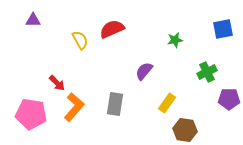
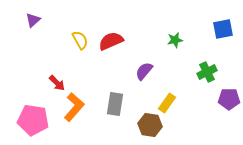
purple triangle: rotated 42 degrees counterclockwise
red semicircle: moved 1 px left, 12 px down
pink pentagon: moved 2 px right, 6 px down
brown hexagon: moved 35 px left, 5 px up
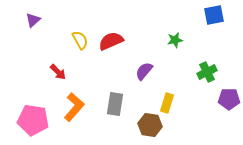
blue square: moved 9 px left, 14 px up
red arrow: moved 1 px right, 11 px up
yellow rectangle: rotated 18 degrees counterclockwise
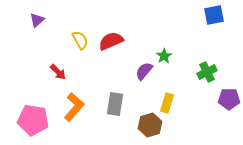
purple triangle: moved 4 px right
green star: moved 11 px left, 16 px down; rotated 21 degrees counterclockwise
brown hexagon: rotated 25 degrees counterclockwise
